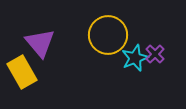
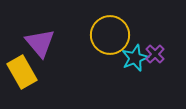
yellow circle: moved 2 px right
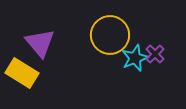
yellow rectangle: moved 1 px down; rotated 28 degrees counterclockwise
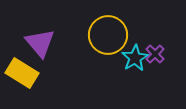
yellow circle: moved 2 px left
cyan star: rotated 8 degrees counterclockwise
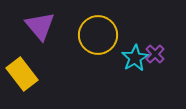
yellow circle: moved 10 px left
purple triangle: moved 17 px up
yellow rectangle: moved 1 px down; rotated 20 degrees clockwise
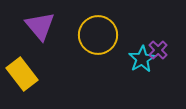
purple cross: moved 3 px right, 4 px up
cyan star: moved 7 px right, 1 px down
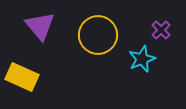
purple cross: moved 3 px right, 20 px up
cyan star: rotated 8 degrees clockwise
yellow rectangle: moved 3 px down; rotated 28 degrees counterclockwise
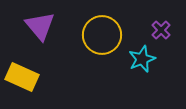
yellow circle: moved 4 px right
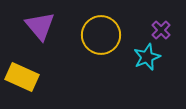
yellow circle: moved 1 px left
cyan star: moved 5 px right, 2 px up
